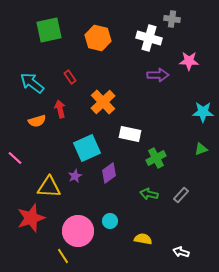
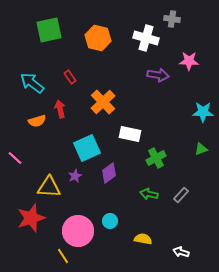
white cross: moved 3 px left
purple arrow: rotated 10 degrees clockwise
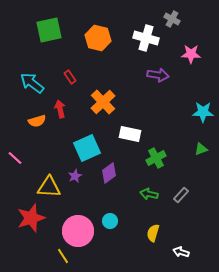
gray cross: rotated 21 degrees clockwise
pink star: moved 2 px right, 7 px up
yellow semicircle: moved 10 px right, 6 px up; rotated 84 degrees counterclockwise
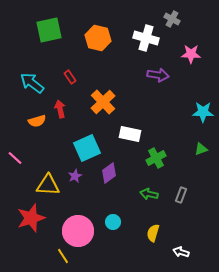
yellow triangle: moved 1 px left, 2 px up
gray rectangle: rotated 21 degrees counterclockwise
cyan circle: moved 3 px right, 1 px down
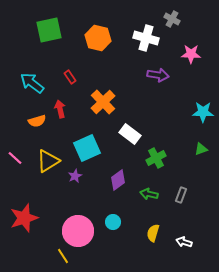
white rectangle: rotated 25 degrees clockwise
purple diamond: moved 9 px right, 7 px down
yellow triangle: moved 24 px up; rotated 35 degrees counterclockwise
red star: moved 7 px left
white arrow: moved 3 px right, 10 px up
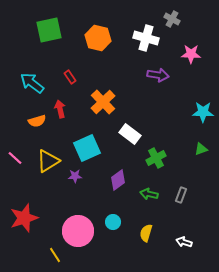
purple star: rotated 24 degrees clockwise
yellow semicircle: moved 7 px left
yellow line: moved 8 px left, 1 px up
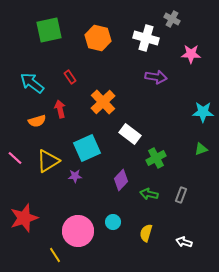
purple arrow: moved 2 px left, 2 px down
purple diamond: moved 3 px right; rotated 10 degrees counterclockwise
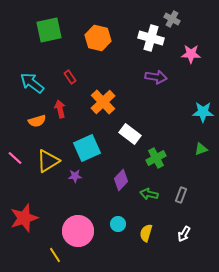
white cross: moved 5 px right
cyan circle: moved 5 px right, 2 px down
white arrow: moved 8 px up; rotated 77 degrees counterclockwise
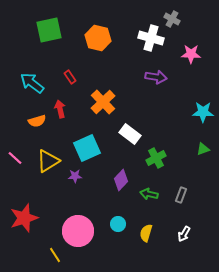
green triangle: moved 2 px right
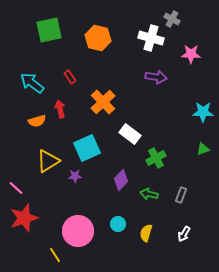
pink line: moved 1 px right, 30 px down
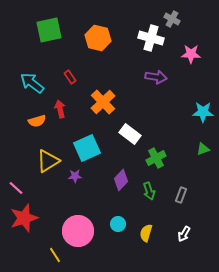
green arrow: moved 3 px up; rotated 120 degrees counterclockwise
